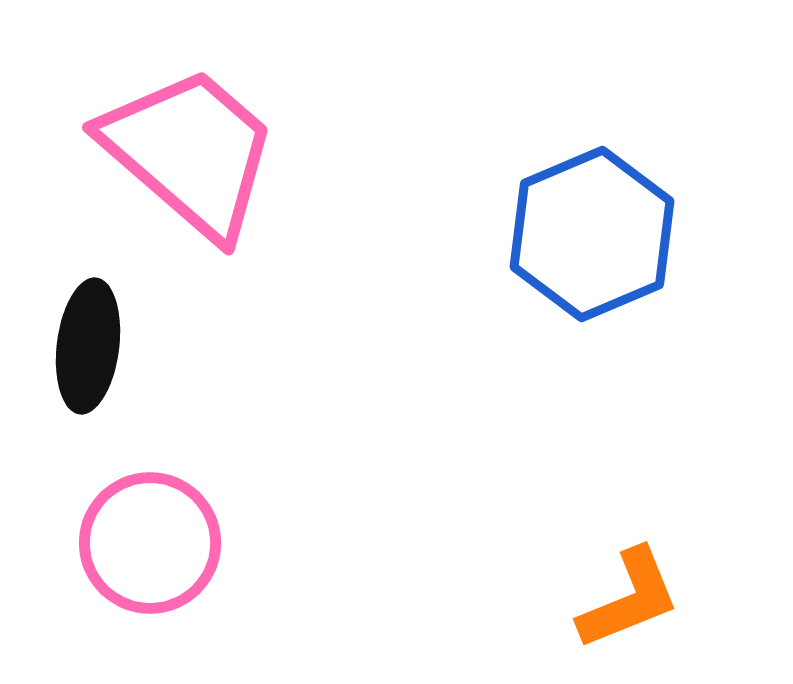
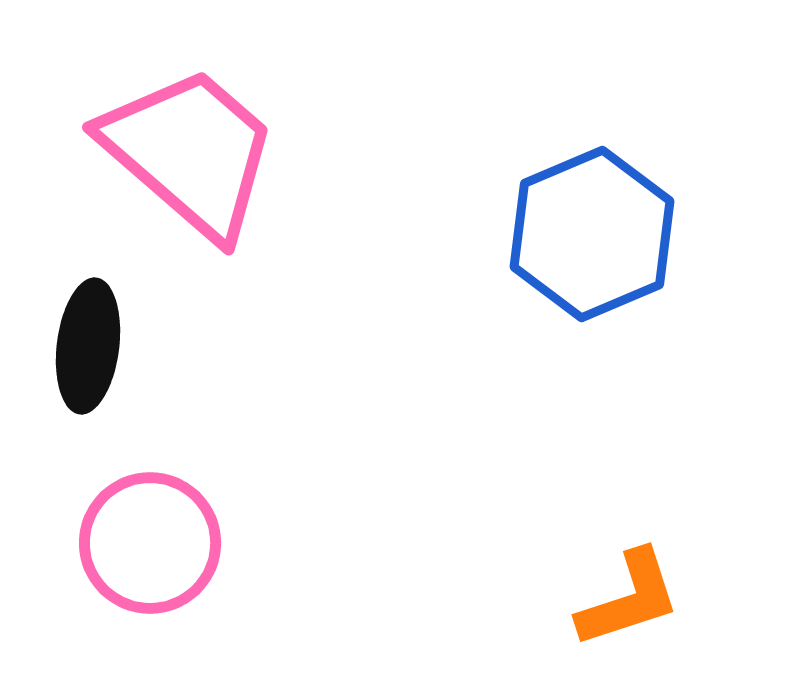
orange L-shape: rotated 4 degrees clockwise
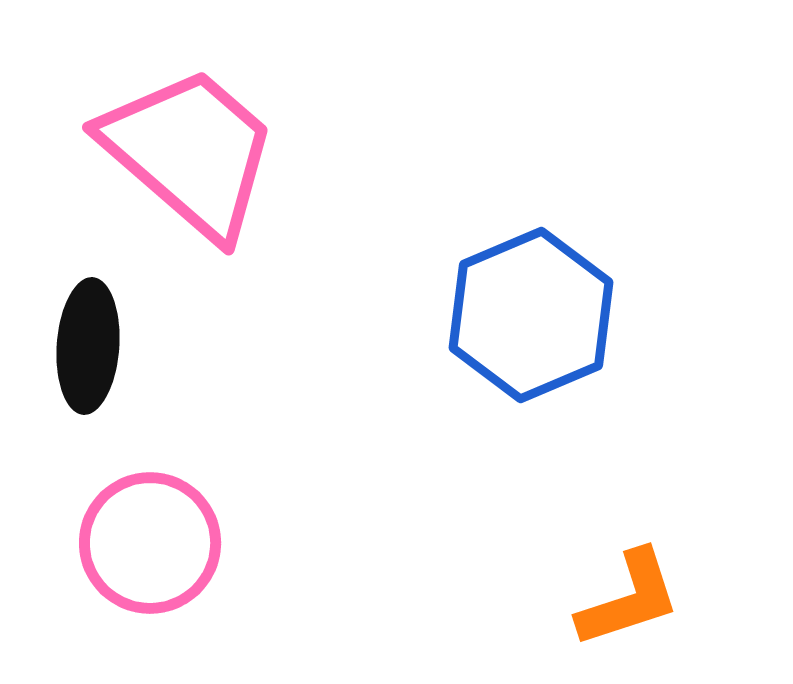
blue hexagon: moved 61 px left, 81 px down
black ellipse: rotated 3 degrees counterclockwise
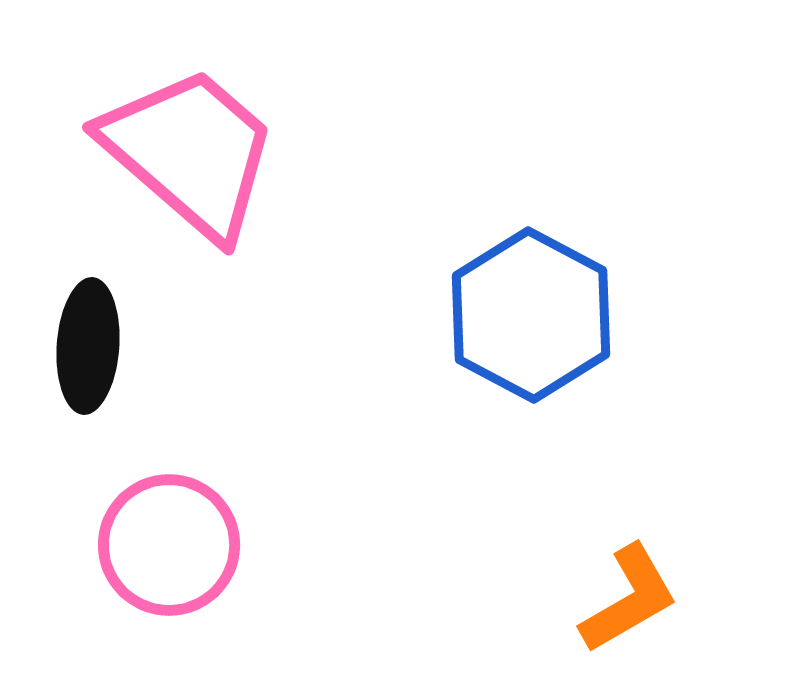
blue hexagon: rotated 9 degrees counterclockwise
pink circle: moved 19 px right, 2 px down
orange L-shape: rotated 12 degrees counterclockwise
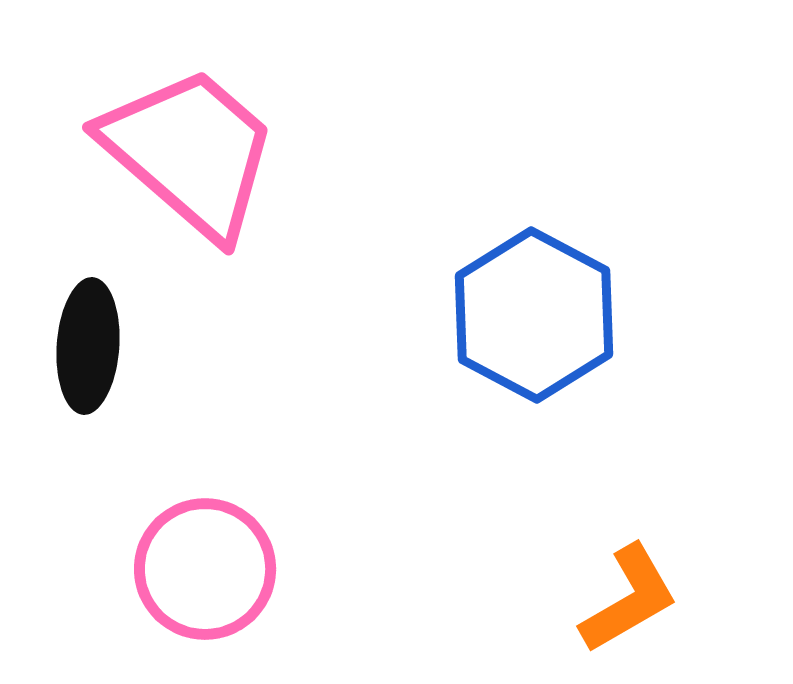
blue hexagon: moved 3 px right
pink circle: moved 36 px right, 24 px down
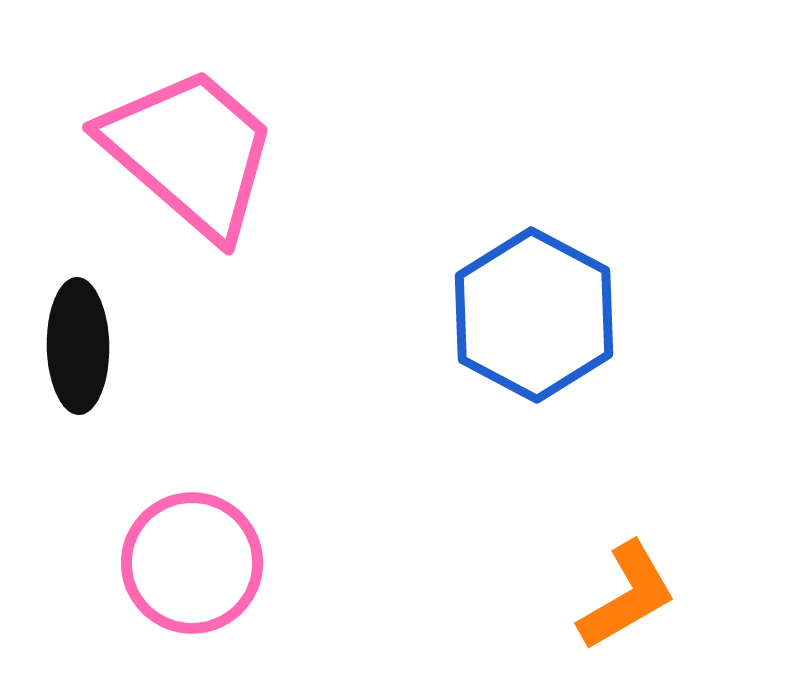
black ellipse: moved 10 px left; rotated 5 degrees counterclockwise
pink circle: moved 13 px left, 6 px up
orange L-shape: moved 2 px left, 3 px up
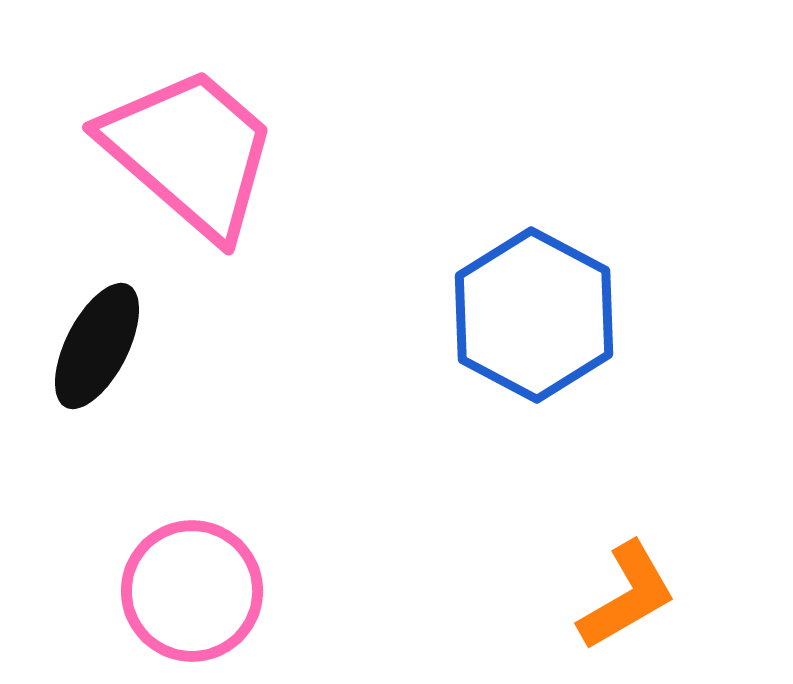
black ellipse: moved 19 px right; rotated 28 degrees clockwise
pink circle: moved 28 px down
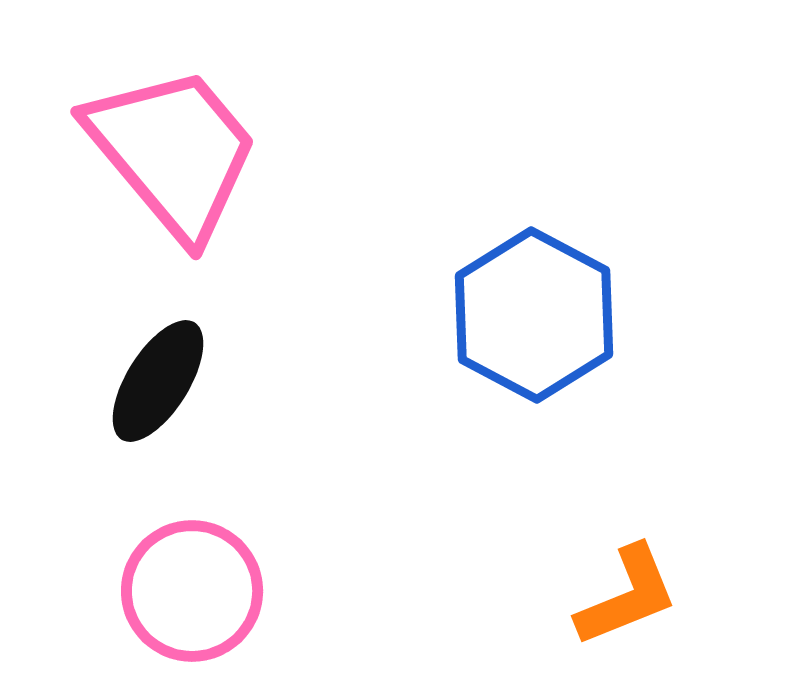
pink trapezoid: moved 17 px left; rotated 9 degrees clockwise
black ellipse: moved 61 px right, 35 px down; rotated 5 degrees clockwise
orange L-shape: rotated 8 degrees clockwise
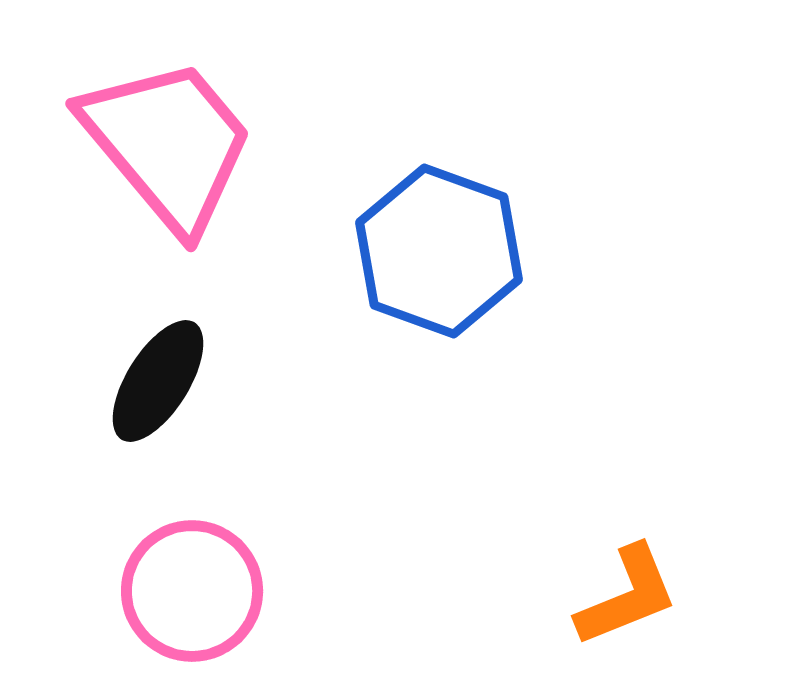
pink trapezoid: moved 5 px left, 8 px up
blue hexagon: moved 95 px left, 64 px up; rotated 8 degrees counterclockwise
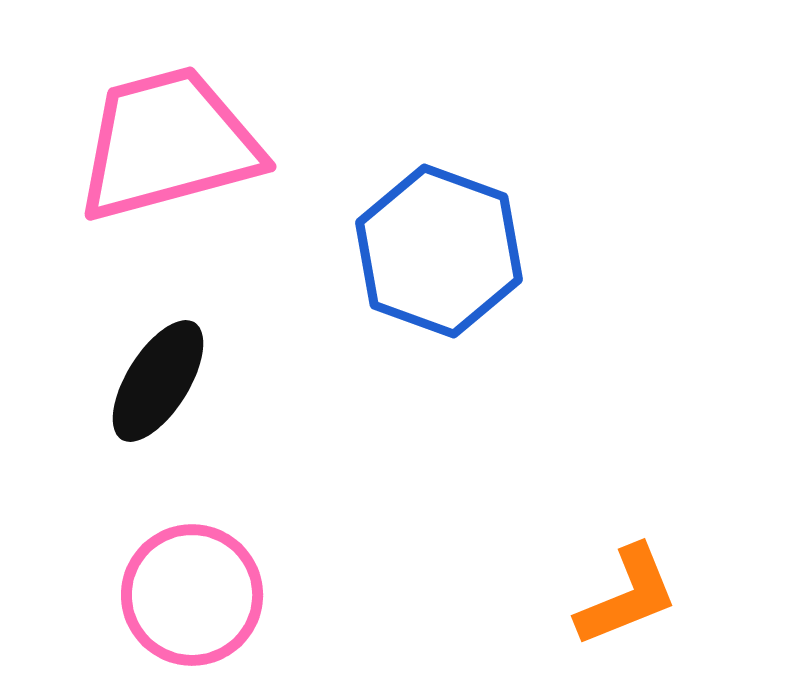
pink trapezoid: rotated 65 degrees counterclockwise
pink circle: moved 4 px down
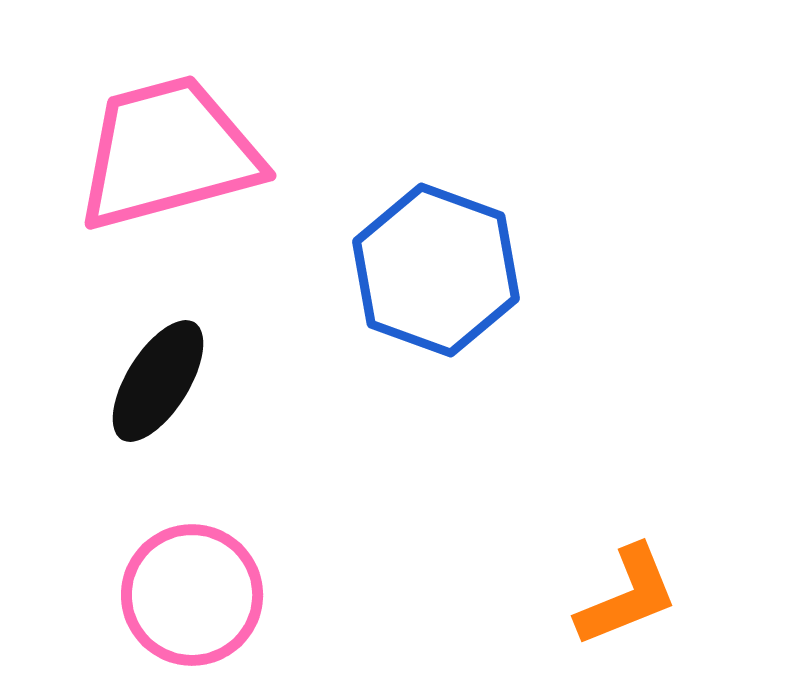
pink trapezoid: moved 9 px down
blue hexagon: moved 3 px left, 19 px down
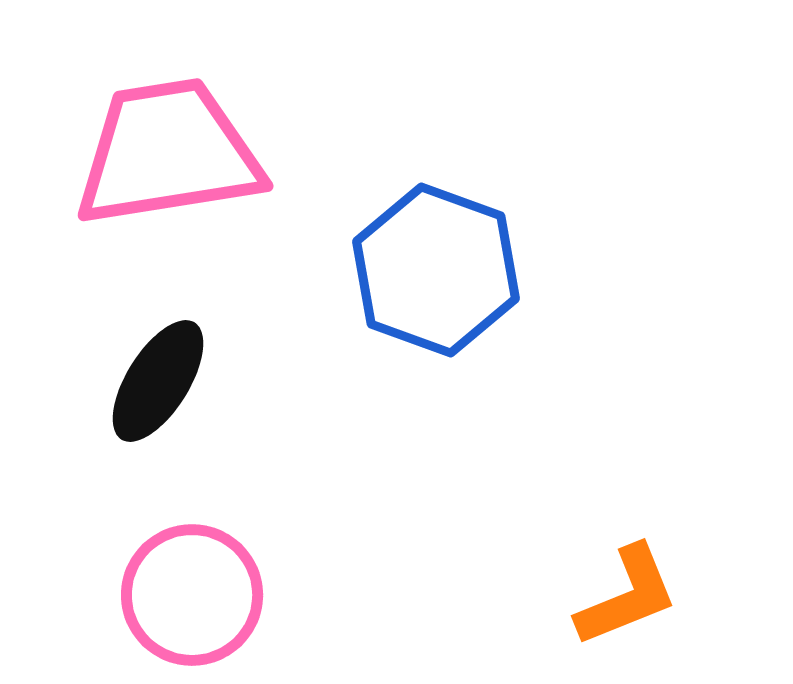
pink trapezoid: rotated 6 degrees clockwise
